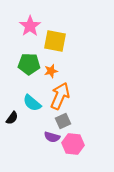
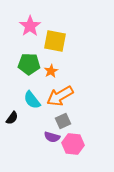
orange star: rotated 16 degrees counterclockwise
orange arrow: rotated 144 degrees counterclockwise
cyan semicircle: moved 3 px up; rotated 12 degrees clockwise
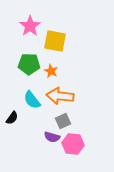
orange star: rotated 16 degrees counterclockwise
orange arrow: rotated 36 degrees clockwise
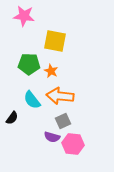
pink star: moved 6 px left, 10 px up; rotated 30 degrees counterclockwise
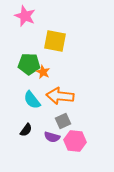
pink star: moved 1 px right; rotated 15 degrees clockwise
orange star: moved 8 px left, 1 px down
black semicircle: moved 14 px right, 12 px down
pink hexagon: moved 2 px right, 3 px up
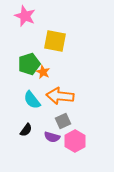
green pentagon: rotated 20 degrees counterclockwise
pink hexagon: rotated 25 degrees clockwise
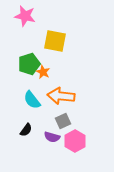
pink star: rotated 10 degrees counterclockwise
orange arrow: moved 1 px right
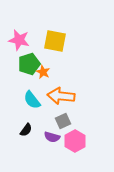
pink star: moved 6 px left, 24 px down
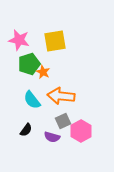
yellow square: rotated 20 degrees counterclockwise
pink hexagon: moved 6 px right, 10 px up
